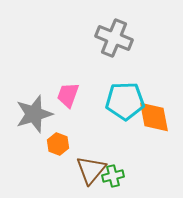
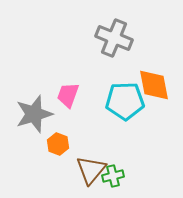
orange diamond: moved 32 px up
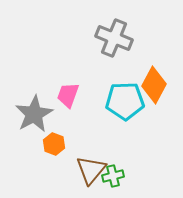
orange diamond: rotated 39 degrees clockwise
gray star: rotated 12 degrees counterclockwise
orange hexagon: moved 4 px left
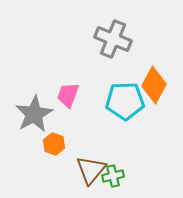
gray cross: moved 1 px left, 1 px down
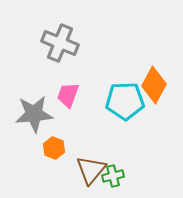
gray cross: moved 53 px left, 4 px down
gray star: rotated 24 degrees clockwise
orange hexagon: moved 4 px down
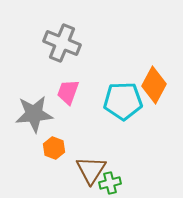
gray cross: moved 2 px right
pink trapezoid: moved 3 px up
cyan pentagon: moved 2 px left
brown triangle: rotated 8 degrees counterclockwise
green cross: moved 3 px left, 7 px down
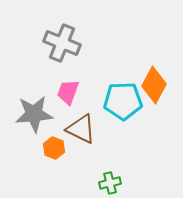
brown triangle: moved 10 px left, 41 px up; rotated 36 degrees counterclockwise
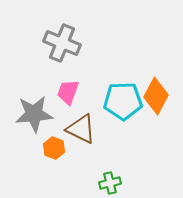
orange diamond: moved 2 px right, 11 px down
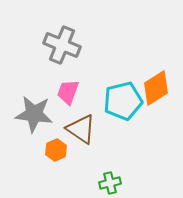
gray cross: moved 2 px down
orange diamond: moved 8 px up; rotated 30 degrees clockwise
cyan pentagon: rotated 12 degrees counterclockwise
gray star: rotated 12 degrees clockwise
brown triangle: rotated 8 degrees clockwise
orange hexagon: moved 2 px right, 2 px down; rotated 15 degrees clockwise
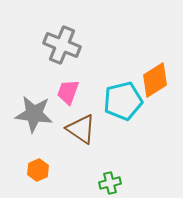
orange diamond: moved 1 px left, 8 px up
orange hexagon: moved 18 px left, 20 px down
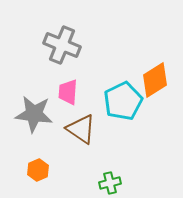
pink trapezoid: rotated 16 degrees counterclockwise
cyan pentagon: rotated 12 degrees counterclockwise
